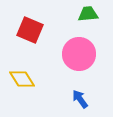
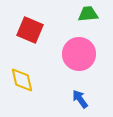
yellow diamond: moved 1 px down; rotated 20 degrees clockwise
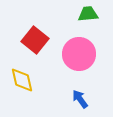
red square: moved 5 px right, 10 px down; rotated 16 degrees clockwise
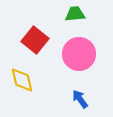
green trapezoid: moved 13 px left
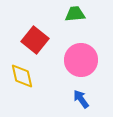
pink circle: moved 2 px right, 6 px down
yellow diamond: moved 4 px up
blue arrow: moved 1 px right
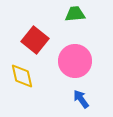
pink circle: moved 6 px left, 1 px down
